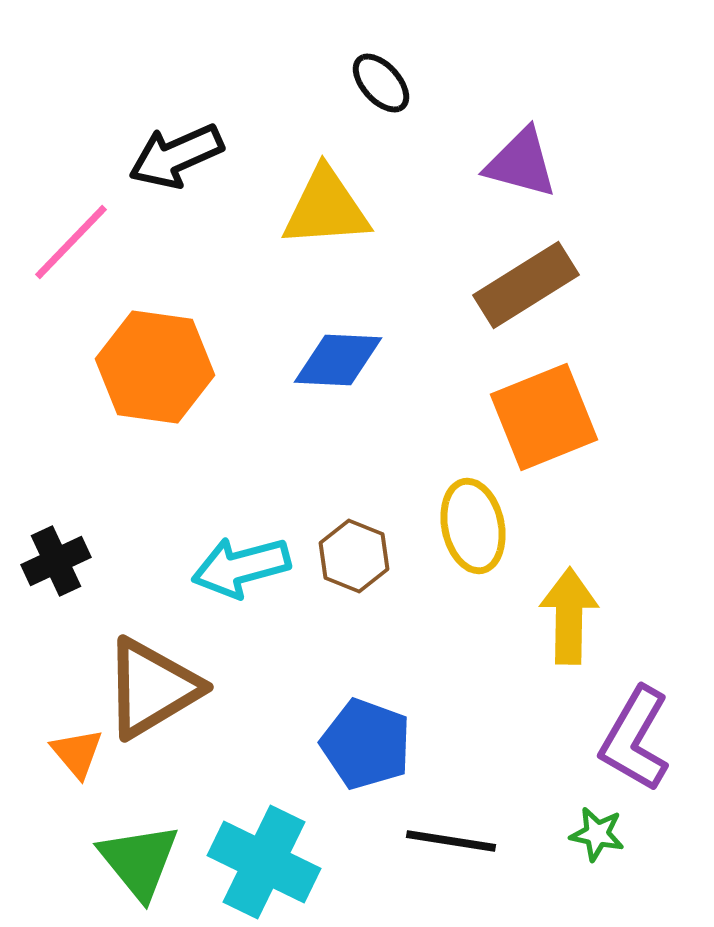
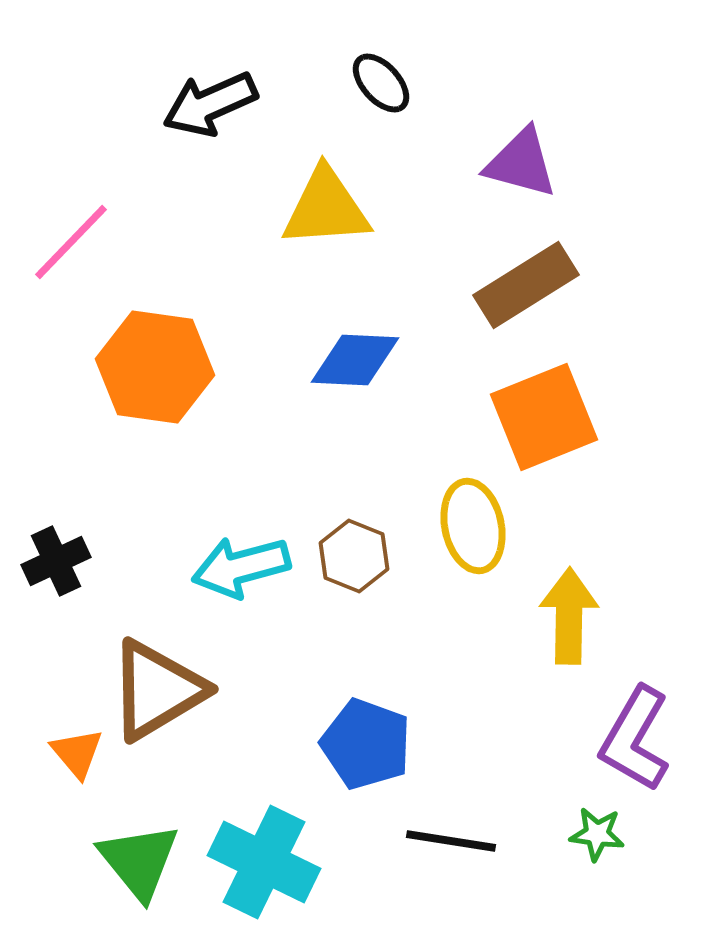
black arrow: moved 34 px right, 52 px up
blue diamond: moved 17 px right
brown triangle: moved 5 px right, 2 px down
green star: rotated 4 degrees counterclockwise
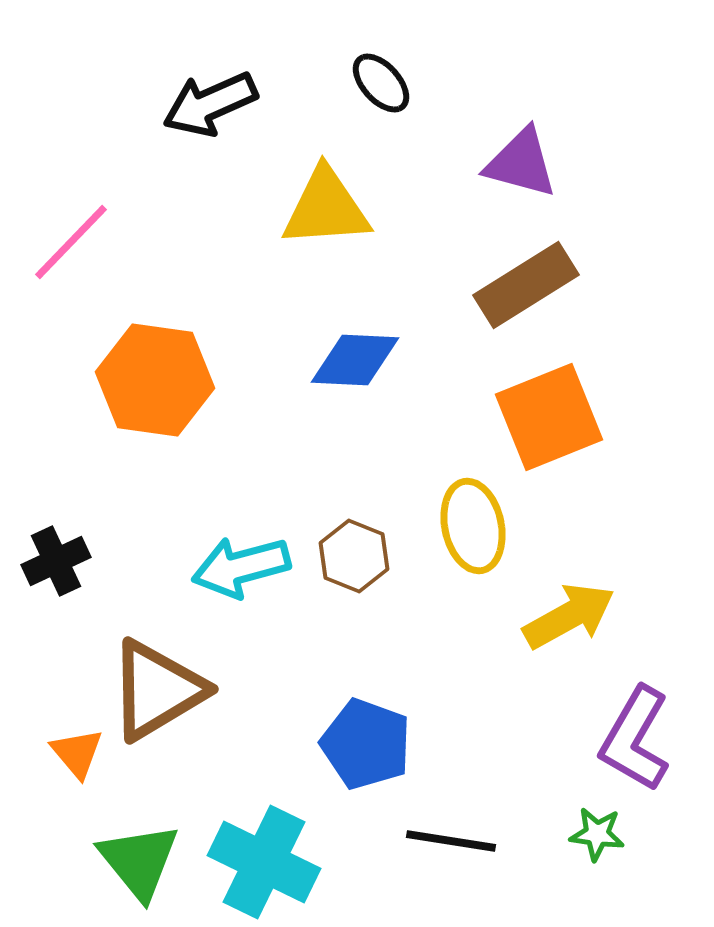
orange hexagon: moved 13 px down
orange square: moved 5 px right
yellow arrow: rotated 60 degrees clockwise
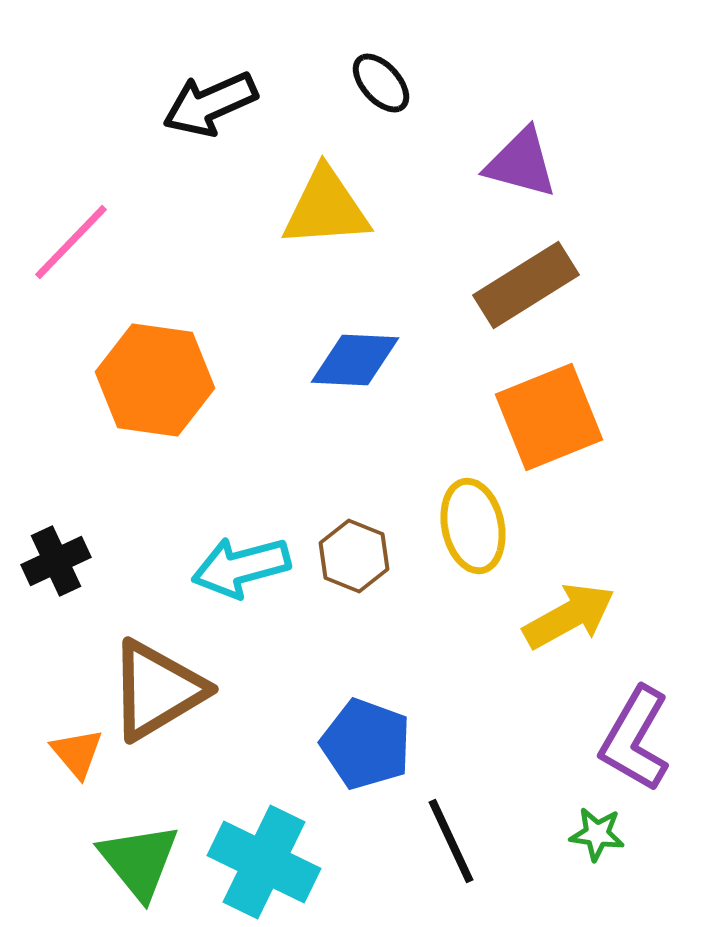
black line: rotated 56 degrees clockwise
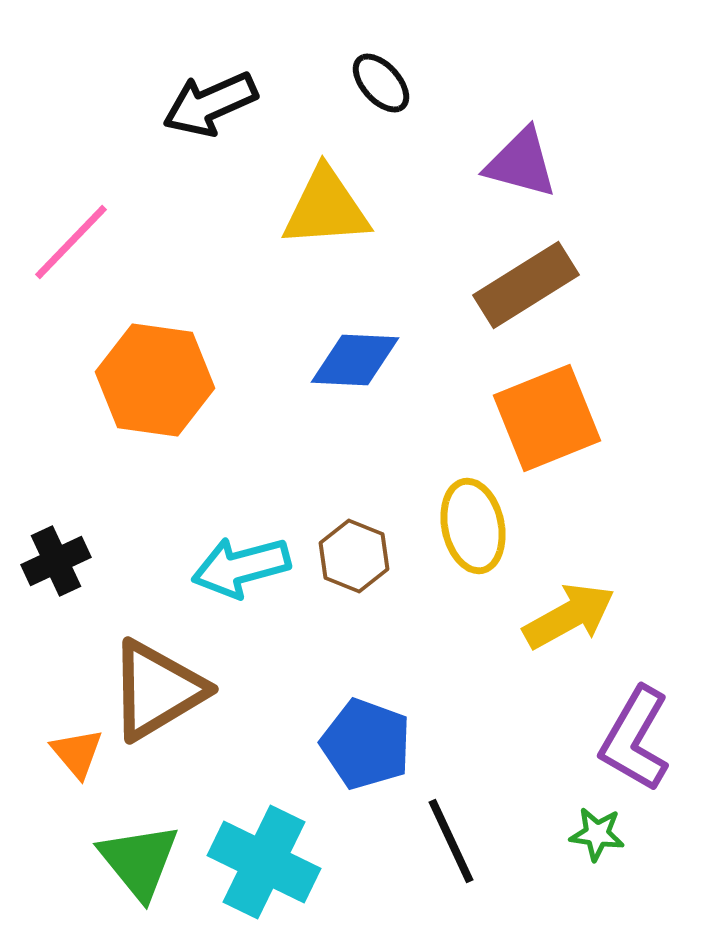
orange square: moved 2 px left, 1 px down
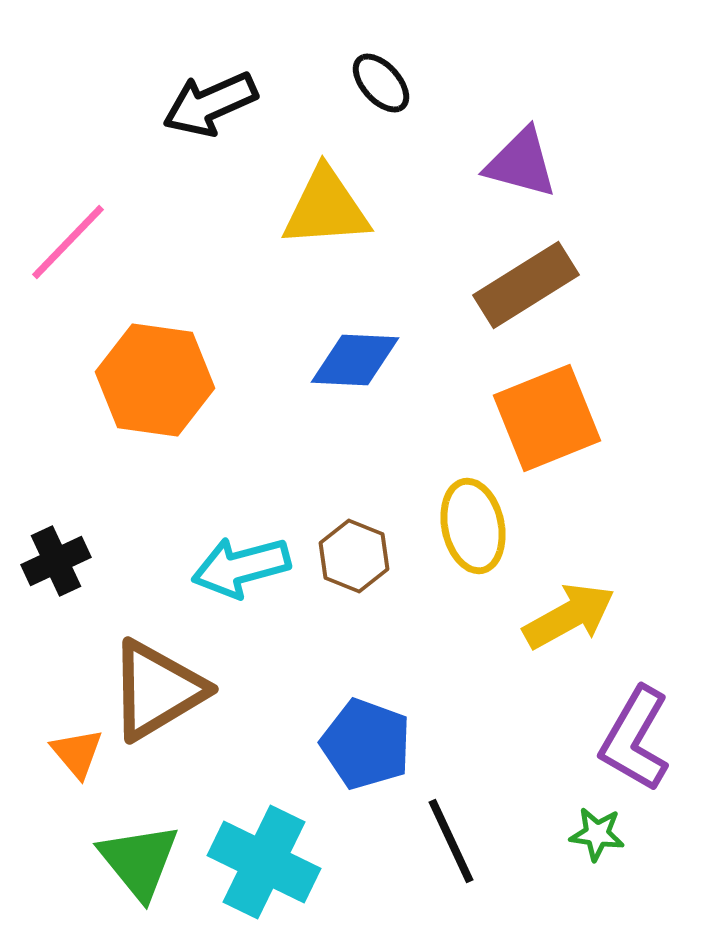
pink line: moved 3 px left
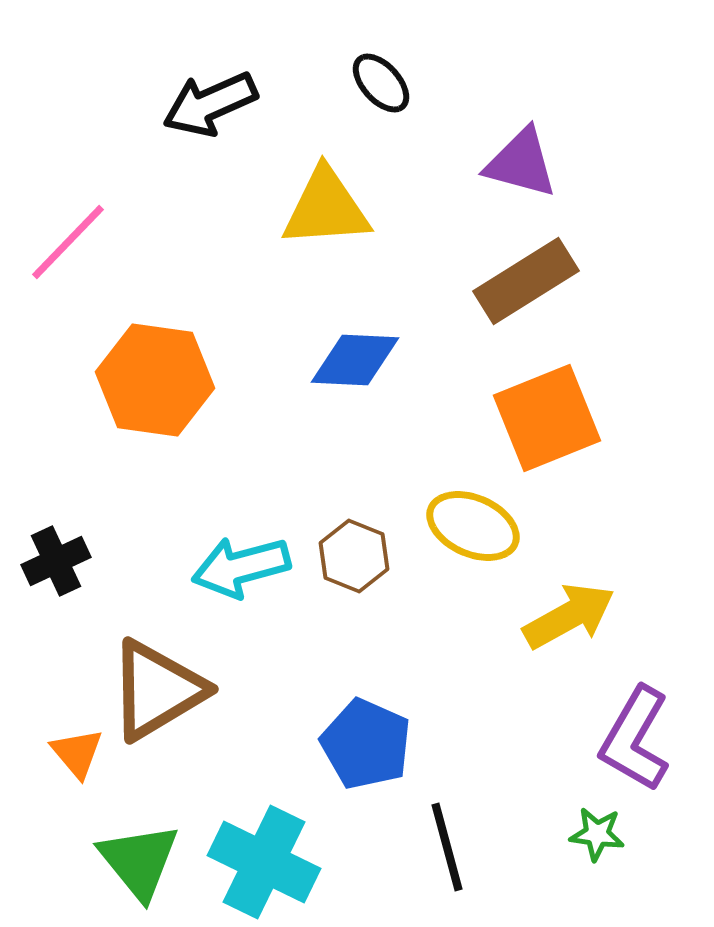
brown rectangle: moved 4 px up
yellow ellipse: rotated 54 degrees counterclockwise
blue pentagon: rotated 4 degrees clockwise
black line: moved 4 px left, 6 px down; rotated 10 degrees clockwise
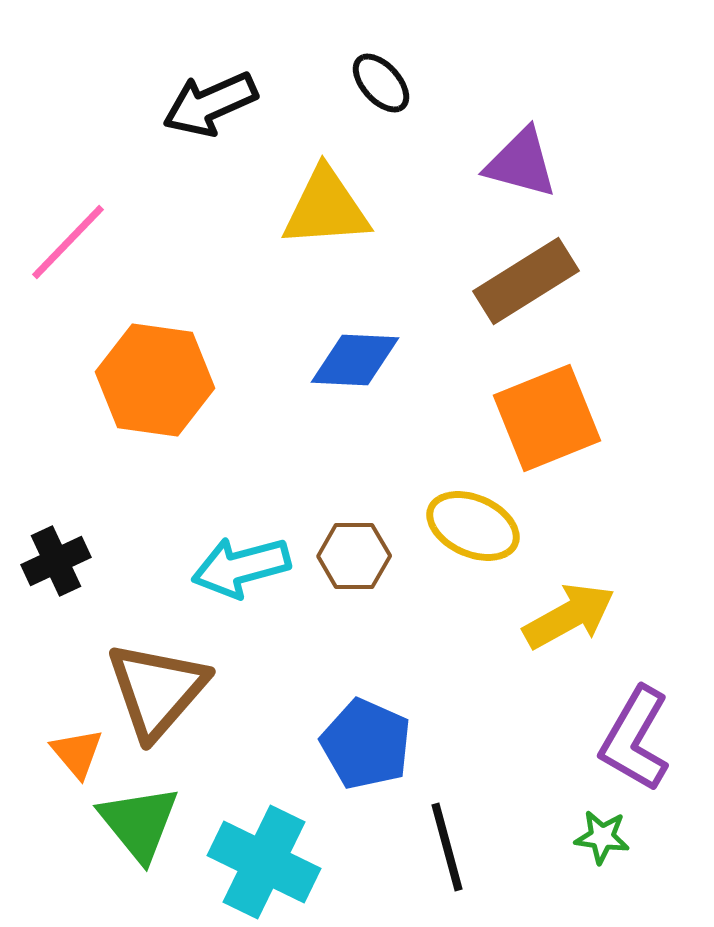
brown hexagon: rotated 22 degrees counterclockwise
brown triangle: rotated 18 degrees counterclockwise
green star: moved 5 px right, 3 px down
green triangle: moved 38 px up
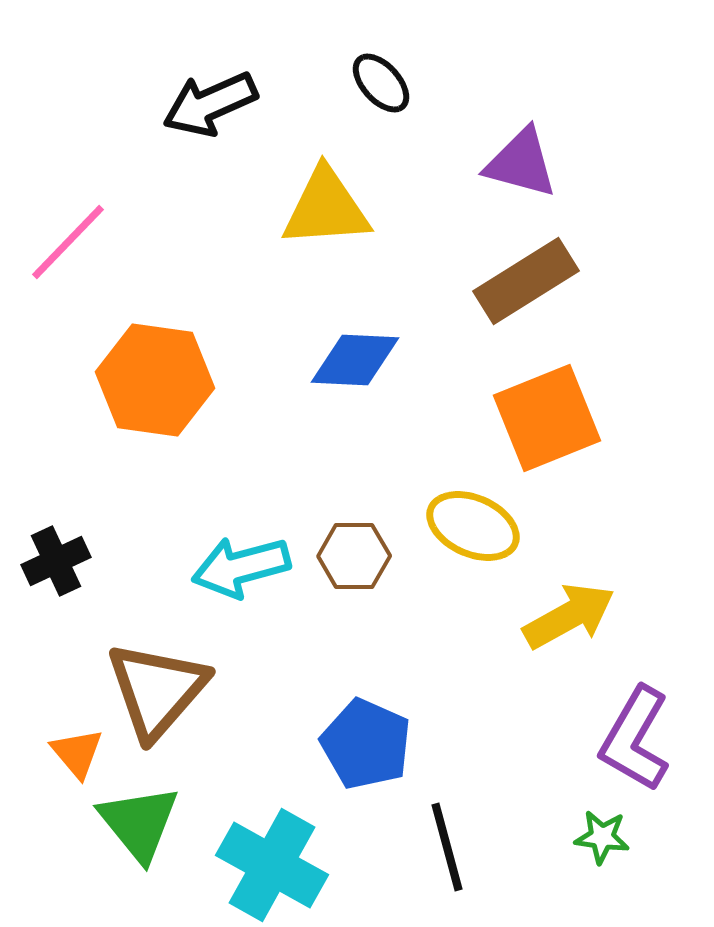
cyan cross: moved 8 px right, 3 px down; rotated 3 degrees clockwise
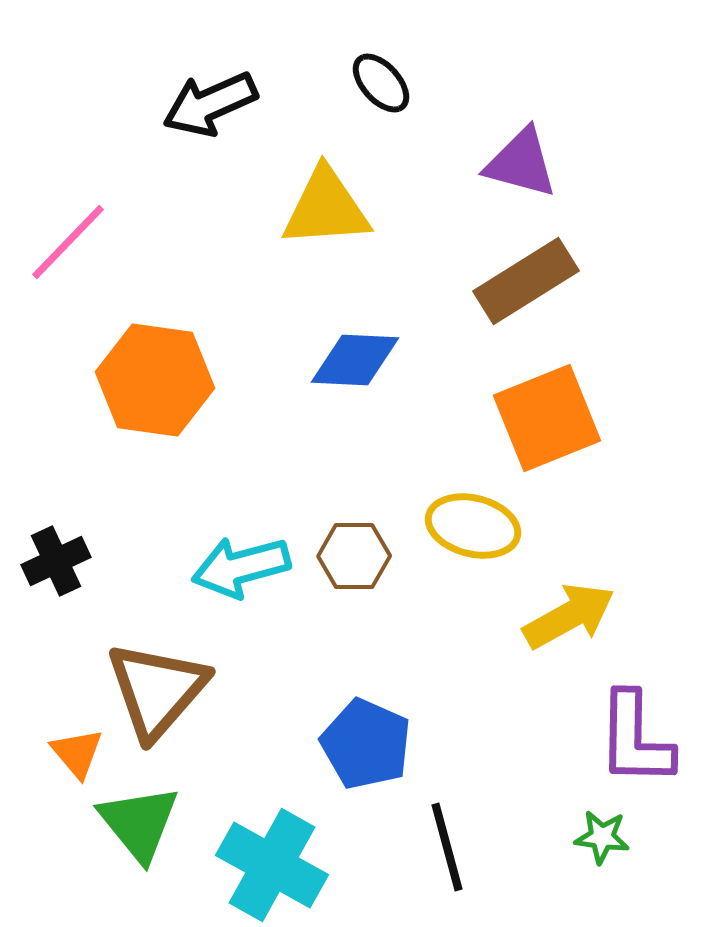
yellow ellipse: rotated 10 degrees counterclockwise
purple L-shape: rotated 29 degrees counterclockwise
